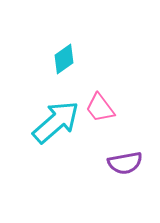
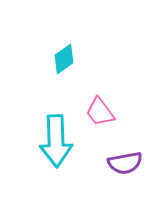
pink trapezoid: moved 4 px down
cyan arrow: moved 19 px down; rotated 129 degrees clockwise
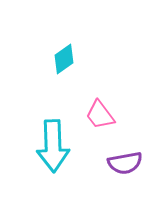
pink trapezoid: moved 3 px down
cyan arrow: moved 3 px left, 5 px down
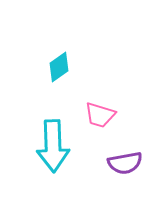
cyan diamond: moved 5 px left, 8 px down
pink trapezoid: rotated 36 degrees counterclockwise
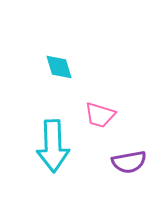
cyan diamond: rotated 72 degrees counterclockwise
purple semicircle: moved 4 px right, 1 px up
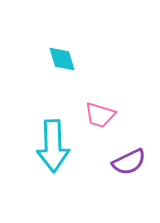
cyan diamond: moved 3 px right, 8 px up
purple semicircle: rotated 16 degrees counterclockwise
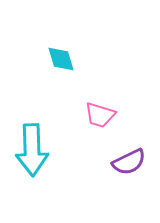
cyan diamond: moved 1 px left
cyan arrow: moved 21 px left, 4 px down
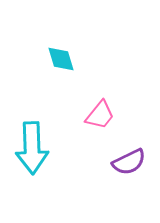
pink trapezoid: rotated 68 degrees counterclockwise
cyan arrow: moved 2 px up
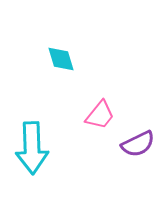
purple semicircle: moved 9 px right, 18 px up
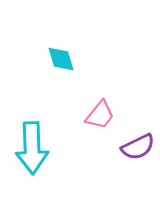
purple semicircle: moved 3 px down
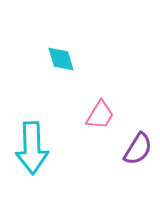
pink trapezoid: rotated 8 degrees counterclockwise
purple semicircle: moved 2 px down; rotated 32 degrees counterclockwise
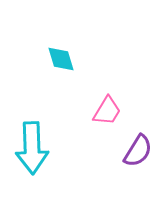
pink trapezoid: moved 7 px right, 4 px up
purple semicircle: moved 2 px down
